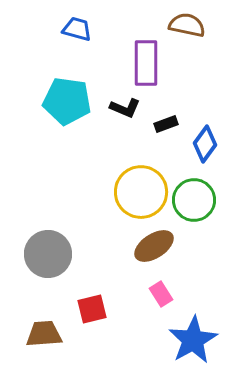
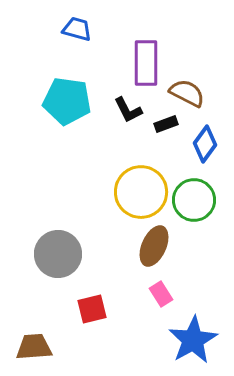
brown semicircle: moved 68 px down; rotated 15 degrees clockwise
black L-shape: moved 3 px right, 2 px down; rotated 40 degrees clockwise
brown ellipse: rotated 33 degrees counterclockwise
gray circle: moved 10 px right
brown trapezoid: moved 10 px left, 13 px down
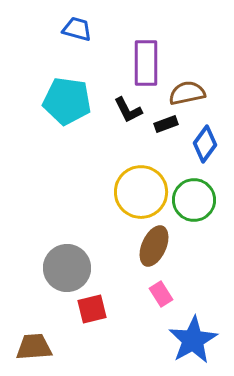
brown semicircle: rotated 39 degrees counterclockwise
gray circle: moved 9 px right, 14 px down
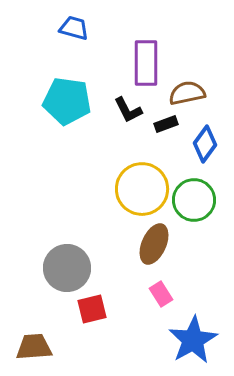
blue trapezoid: moved 3 px left, 1 px up
yellow circle: moved 1 px right, 3 px up
brown ellipse: moved 2 px up
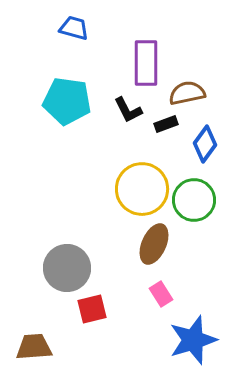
blue star: rotated 12 degrees clockwise
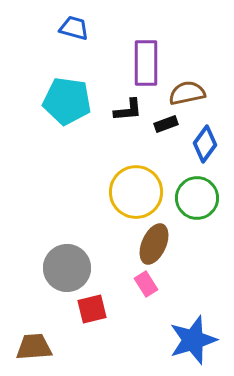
black L-shape: rotated 68 degrees counterclockwise
yellow circle: moved 6 px left, 3 px down
green circle: moved 3 px right, 2 px up
pink rectangle: moved 15 px left, 10 px up
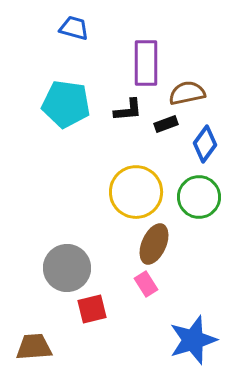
cyan pentagon: moved 1 px left, 3 px down
green circle: moved 2 px right, 1 px up
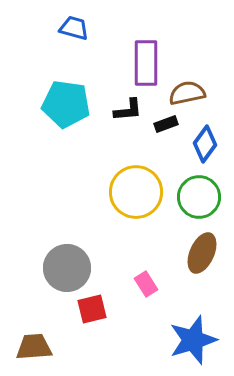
brown ellipse: moved 48 px right, 9 px down
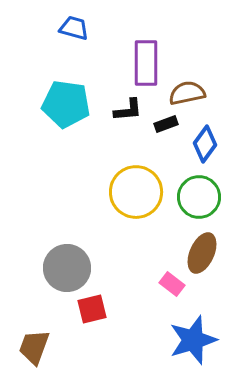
pink rectangle: moved 26 px right; rotated 20 degrees counterclockwise
brown trapezoid: rotated 66 degrees counterclockwise
